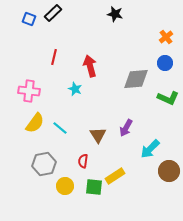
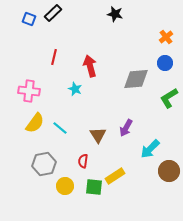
green L-shape: moved 1 px right; rotated 125 degrees clockwise
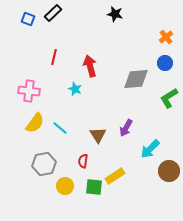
blue square: moved 1 px left
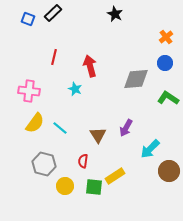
black star: rotated 14 degrees clockwise
green L-shape: moved 1 px left; rotated 65 degrees clockwise
gray hexagon: rotated 25 degrees clockwise
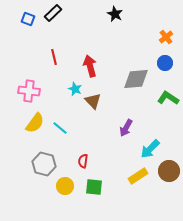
red line: rotated 28 degrees counterclockwise
brown triangle: moved 5 px left, 34 px up; rotated 12 degrees counterclockwise
yellow rectangle: moved 23 px right
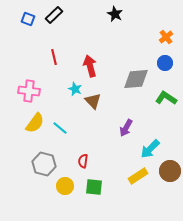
black rectangle: moved 1 px right, 2 px down
green L-shape: moved 2 px left
brown circle: moved 1 px right
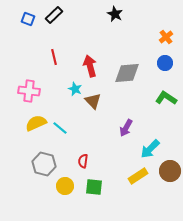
gray diamond: moved 9 px left, 6 px up
yellow semicircle: moved 1 px right; rotated 150 degrees counterclockwise
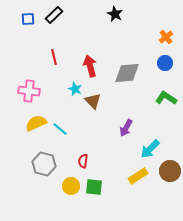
blue square: rotated 24 degrees counterclockwise
cyan line: moved 1 px down
yellow circle: moved 6 px right
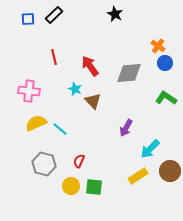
orange cross: moved 8 px left, 9 px down; rotated 16 degrees counterclockwise
red arrow: rotated 20 degrees counterclockwise
gray diamond: moved 2 px right
red semicircle: moved 4 px left; rotated 16 degrees clockwise
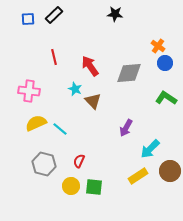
black star: rotated 21 degrees counterclockwise
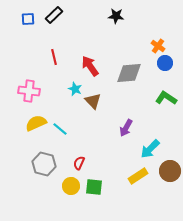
black star: moved 1 px right, 2 px down
red semicircle: moved 2 px down
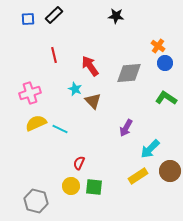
red line: moved 2 px up
pink cross: moved 1 px right, 2 px down; rotated 25 degrees counterclockwise
cyan line: rotated 14 degrees counterclockwise
gray hexagon: moved 8 px left, 37 px down
